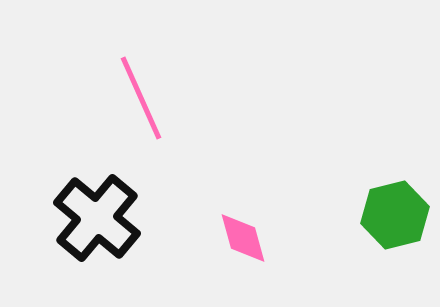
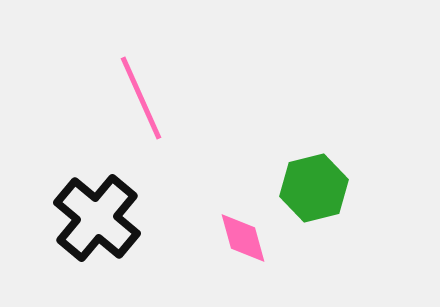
green hexagon: moved 81 px left, 27 px up
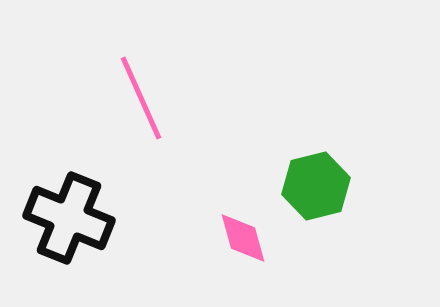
green hexagon: moved 2 px right, 2 px up
black cross: moved 28 px left; rotated 18 degrees counterclockwise
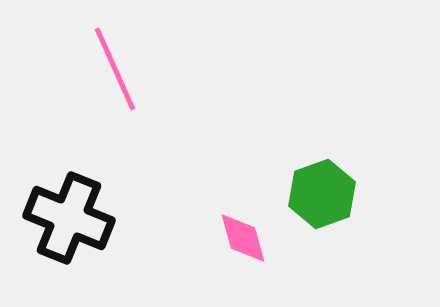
pink line: moved 26 px left, 29 px up
green hexagon: moved 6 px right, 8 px down; rotated 6 degrees counterclockwise
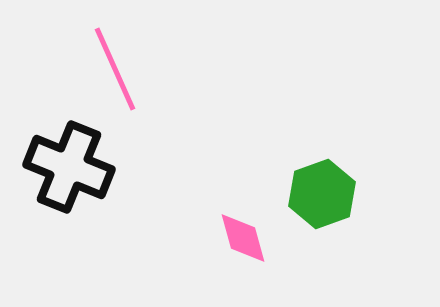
black cross: moved 51 px up
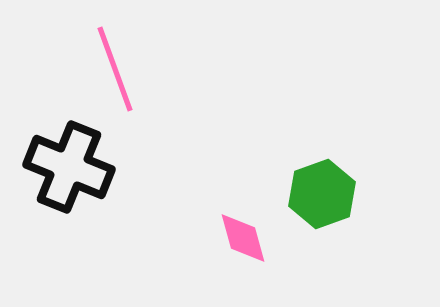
pink line: rotated 4 degrees clockwise
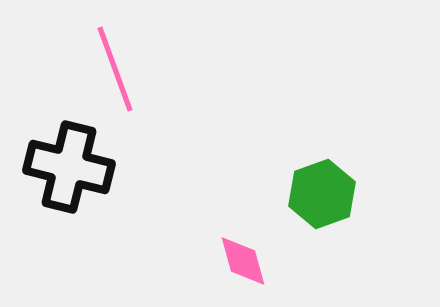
black cross: rotated 8 degrees counterclockwise
pink diamond: moved 23 px down
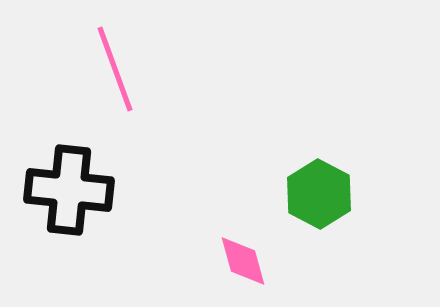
black cross: moved 23 px down; rotated 8 degrees counterclockwise
green hexagon: moved 3 px left; rotated 12 degrees counterclockwise
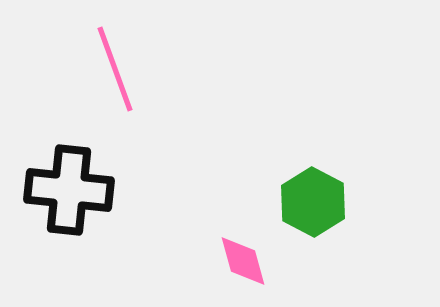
green hexagon: moved 6 px left, 8 px down
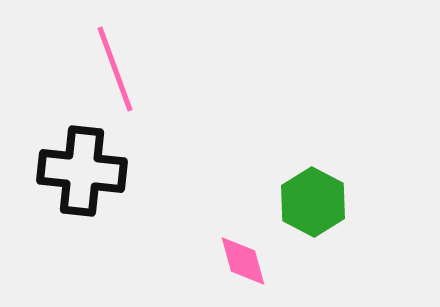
black cross: moved 13 px right, 19 px up
